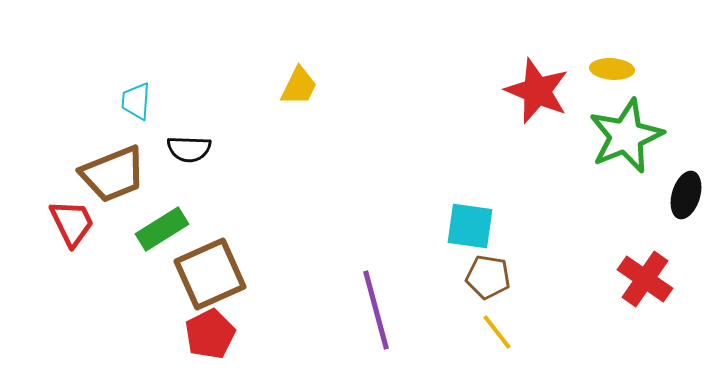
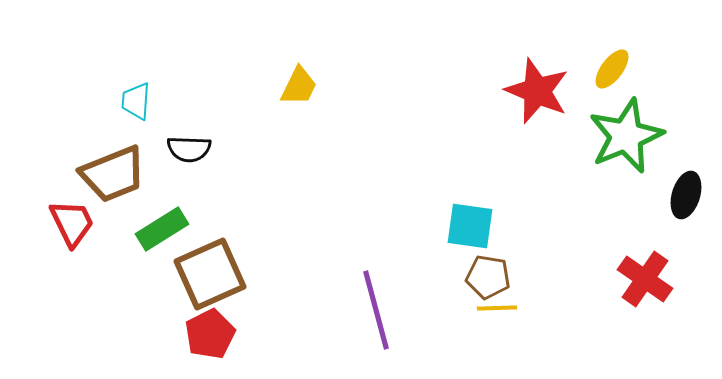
yellow ellipse: rotated 57 degrees counterclockwise
yellow line: moved 24 px up; rotated 54 degrees counterclockwise
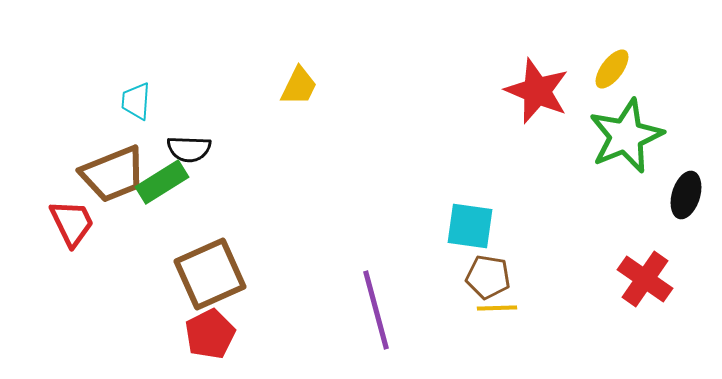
green rectangle: moved 47 px up
